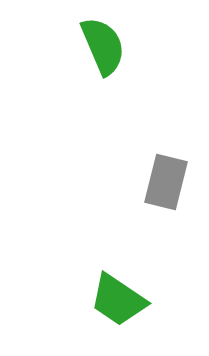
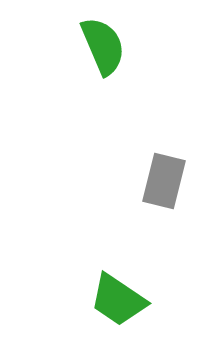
gray rectangle: moved 2 px left, 1 px up
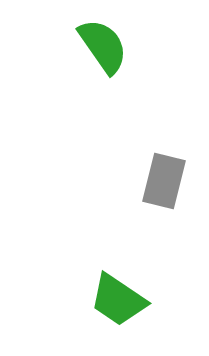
green semicircle: rotated 12 degrees counterclockwise
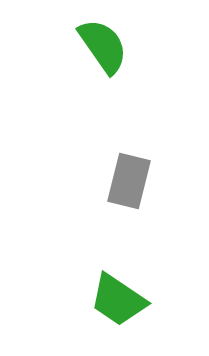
gray rectangle: moved 35 px left
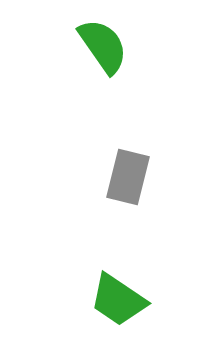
gray rectangle: moved 1 px left, 4 px up
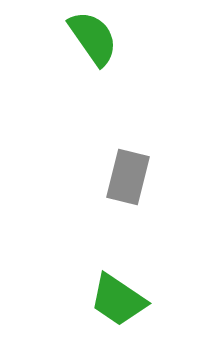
green semicircle: moved 10 px left, 8 px up
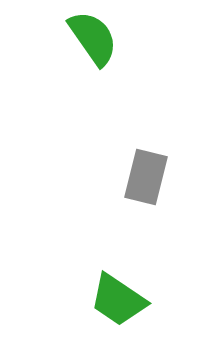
gray rectangle: moved 18 px right
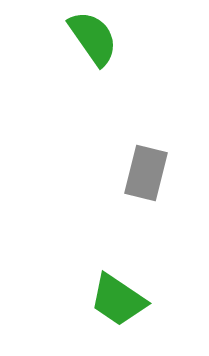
gray rectangle: moved 4 px up
